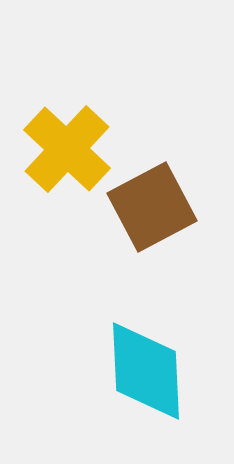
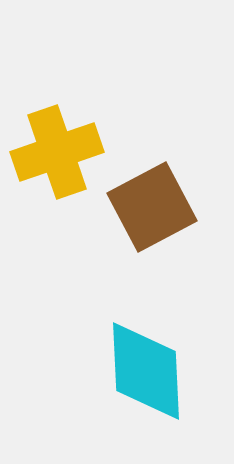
yellow cross: moved 10 px left, 3 px down; rotated 28 degrees clockwise
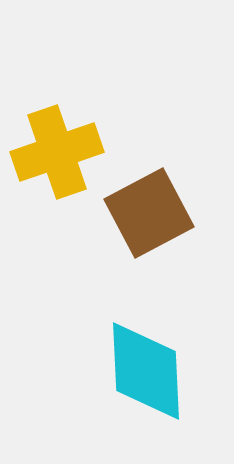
brown square: moved 3 px left, 6 px down
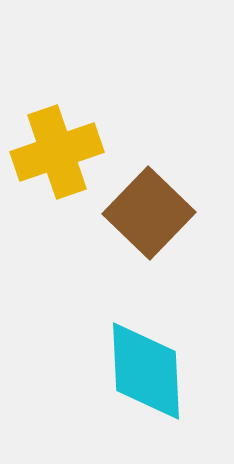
brown square: rotated 18 degrees counterclockwise
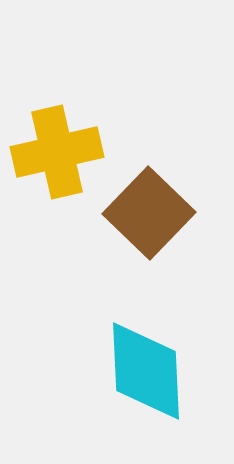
yellow cross: rotated 6 degrees clockwise
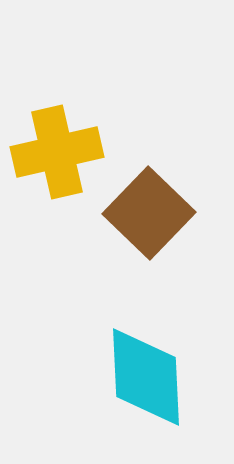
cyan diamond: moved 6 px down
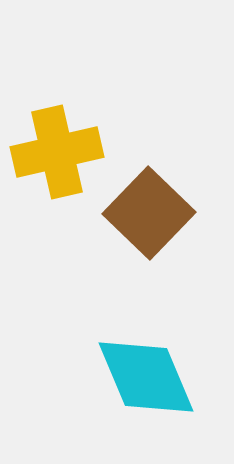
cyan diamond: rotated 20 degrees counterclockwise
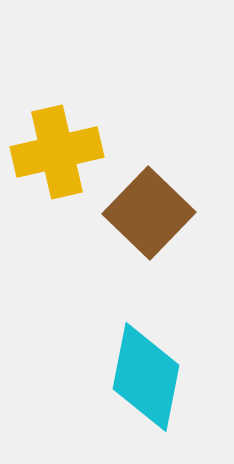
cyan diamond: rotated 34 degrees clockwise
